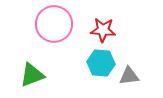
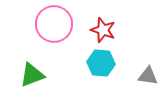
red star: rotated 15 degrees clockwise
gray triangle: moved 19 px right; rotated 15 degrees clockwise
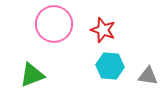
cyan hexagon: moved 9 px right, 3 px down
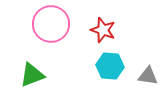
pink circle: moved 3 px left
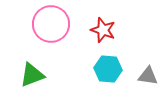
cyan hexagon: moved 2 px left, 3 px down
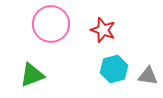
cyan hexagon: moved 6 px right; rotated 20 degrees counterclockwise
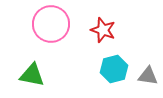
green triangle: rotated 32 degrees clockwise
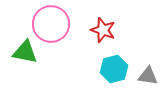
green triangle: moved 7 px left, 23 px up
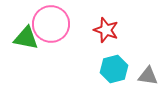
red star: moved 3 px right
green triangle: moved 1 px right, 14 px up
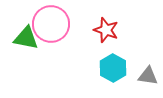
cyan hexagon: moved 1 px left, 1 px up; rotated 16 degrees counterclockwise
